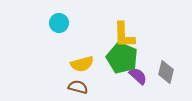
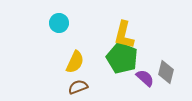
yellow L-shape: rotated 16 degrees clockwise
yellow semicircle: moved 7 px left, 2 px up; rotated 50 degrees counterclockwise
purple semicircle: moved 7 px right, 2 px down
brown semicircle: rotated 36 degrees counterclockwise
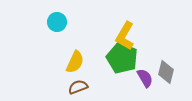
cyan circle: moved 2 px left, 1 px up
yellow L-shape: moved 1 px right, 1 px down; rotated 16 degrees clockwise
purple semicircle: rotated 18 degrees clockwise
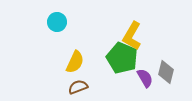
yellow L-shape: moved 7 px right
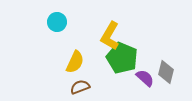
yellow L-shape: moved 22 px left
purple semicircle: rotated 18 degrees counterclockwise
brown semicircle: moved 2 px right
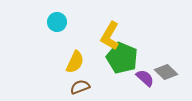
gray diamond: rotated 60 degrees counterclockwise
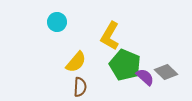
green pentagon: moved 3 px right, 7 px down
yellow semicircle: moved 1 px right; rotated 15 degrees clockwise
purple semicircle: moved 1 px up
brown semicircle: rotated 114 degrees clockwise
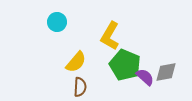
gray diamond: rotated 55 degrees counterclockwise
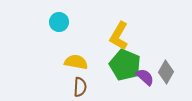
cyan circle: moved 2 px right
yellow L-shape: moved 9 px right
yellow semicircle: rotated 120 degrees counterclockwise
gray diamond: rotated 50 degrees counterclockwise
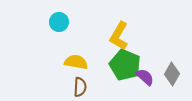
gray diamond: moved 6 px right, 2 px down
